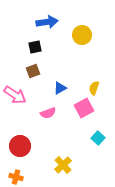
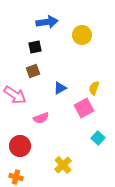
pink semicircle: moved 7 px left, 5 px down
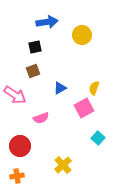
orange cross: moved 1 px right, 1 px up; rotated 24 degrees counterclockwise
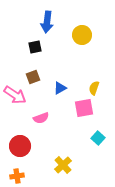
blue arrow: rotated 105 degrees clockwise
brown square: moved 6 px down
pink square: rotated 18 degrees clockwise
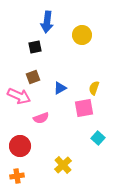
pink arrow: moved 4 px right, 1 px down; rotated 10 degrees counterclockwise
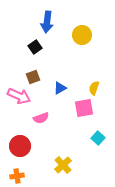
black square: rotated 24 degrees counterclockwise
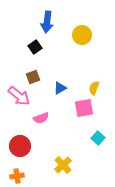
pink arrow: rotated 15 degrees clockwise
